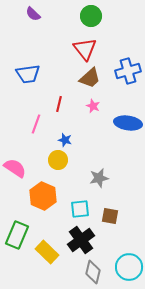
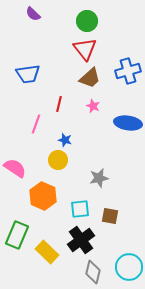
green circle: moved 4 px left, 5 px down
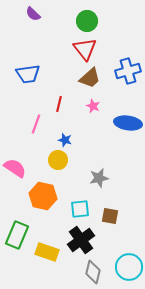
orange hexagon: rotated 12 degrees counterclockwise
yellow rectangle: rotated 25 degrees counterclockwise
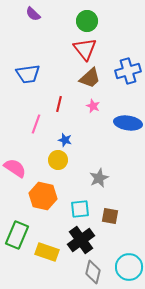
gray star: rotated 12 degrees counterclockwise
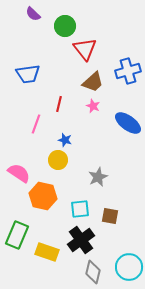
green circle: moved 22 px left, 5 px down
brown trapezoid: moved 3 px right, 4 px down
blue ellipse: rotated 28 degrees clockwise
pink semicircle: moved 4 px right, 5 px down
gray star: moved 1 px left, 1 px up
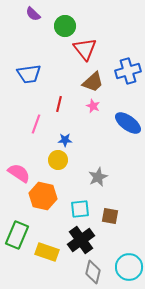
blue trapezoid: moved 1 px right
blue star: rotated 16 degrees counterclockwise
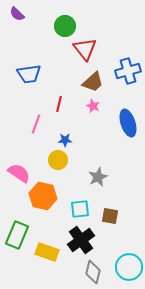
purple semicircle: moved 16 px left
blue ellipse: rotated 36 degrees clockwise
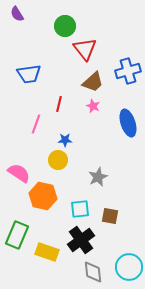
purple semicircle: rotated 14 degrees clockwise
gray diamond: rotated 20 degrees counterclockwise
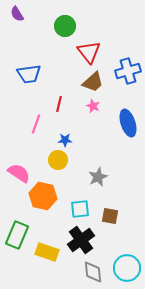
red triangle: moved 4 px right, 3 px down
cyan circle: moved 2 px left, 1 px down
